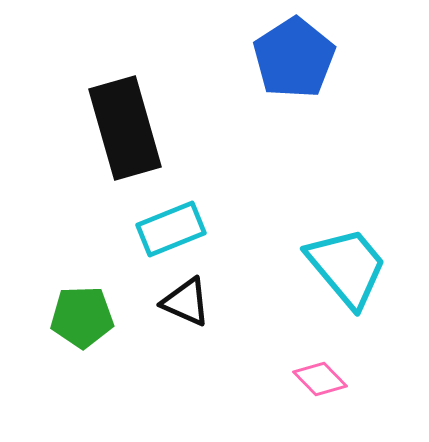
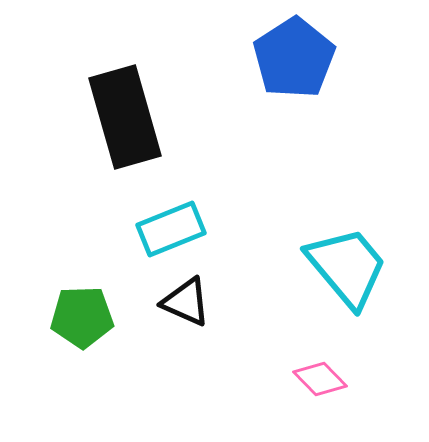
black rectangle: moved 11 px up
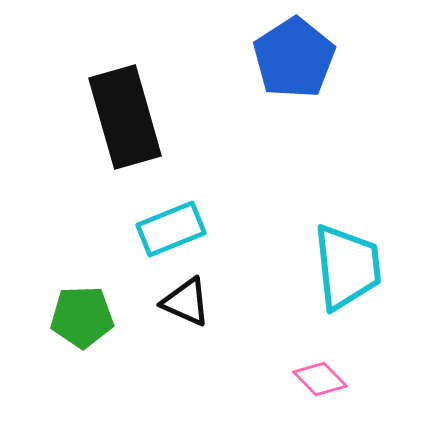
cyan trapezoid: rotated 34 degrees clockwise
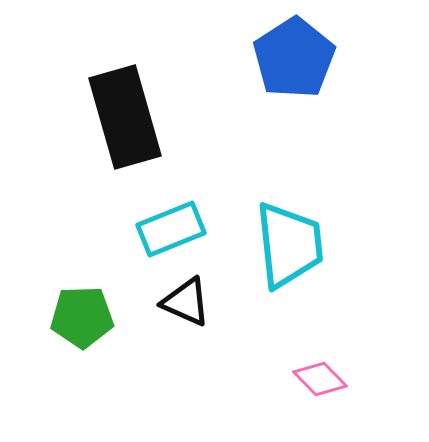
cyan trapezoid: moved 58 px left, 22 px up
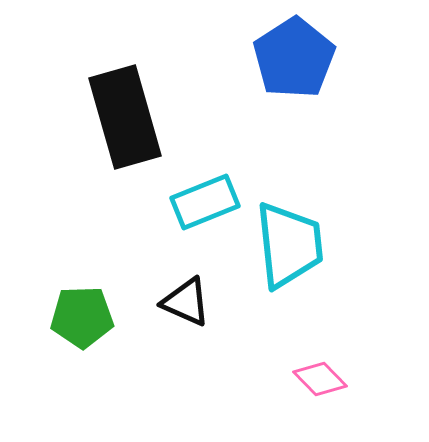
cyan rectangle: moved 34 px right, 27 px up
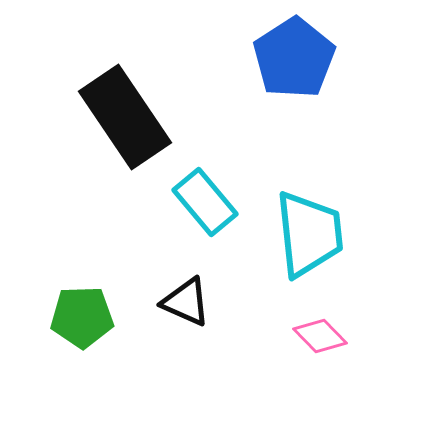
black rectangle: rotated 18 degrees counterclockwise
cyan rectangle: rotated 72 degrees clockwise
cyan trapezoid: moved 20 px right, 11 px up
pink diamond: moved 43 px up
